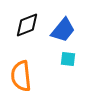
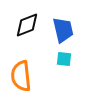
blue trapezoid: rotated 52 degrees counterclockwise
cyan square: moved 4 px left
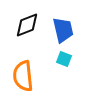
cyan square: rotated 14 degrees clockwise
orange semicircle: moved 2 px right
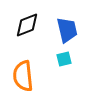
blue trapezoid: moved 4 px right
cyan square: rotated 35 degrees counterclockwise
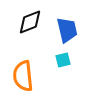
black diamond: moved 3 px right, 3 px up
cyan square: moved 1 px left, 1 px down
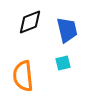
cyan square: moved 3 px down
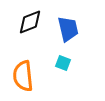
blue trapezoid: moved 1 px right, 1 px up
cyan square: rotated 35 degrees clockwise
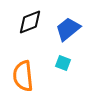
blue trapezoid: rotated 116 degrees counterclockwise
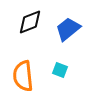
cyan square: moved 3 px left, 7 px down
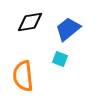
black diamond: rotated 12 degrees clockwise
cyan square: moved 11 px up
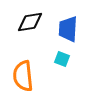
blue trapezoid: rotated 48 degrees counterclockwise
cyan square: moved 2 px right
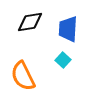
cyan square: moved 1 px right, 1 px down; rotated 21 degrees clockwise
orange semicircle: rotated 20 degrees counterclockwise
